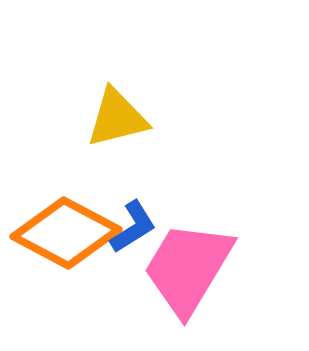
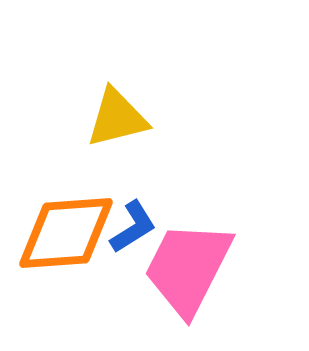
orange diamond: rotated 32 degrees counterclockwise
pink trapezoid: rotated 4 degrees counterclockwise
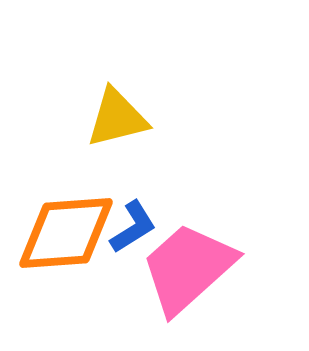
pink trapezoid: rotated 21 degrees clockwise
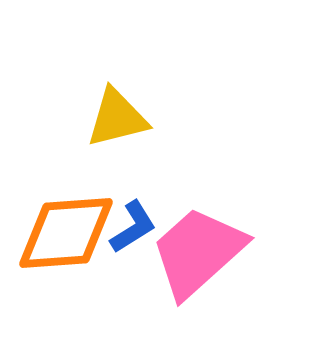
pink trapezoid: moved 10 px right, 16 px up
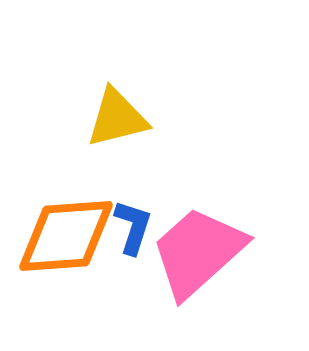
blue L-shape: rotated 40 degrees counterclockwise
orange diamond: moved 3 px down
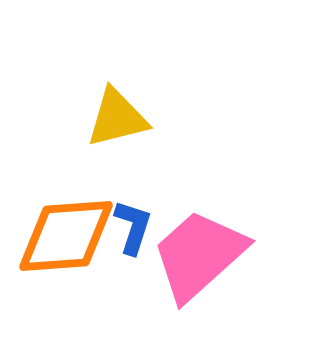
pink trapezoid: moved 1 px right, 3 px down
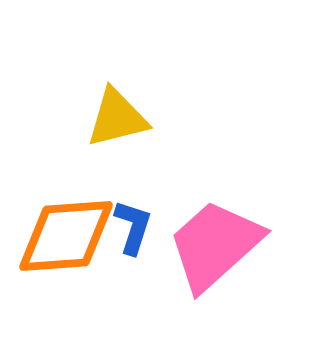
pink trapezoid: moved 16 px right, 10 px up
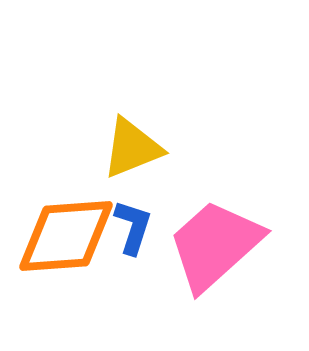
yellow triangle: moved 15 px right, 30 px down; rotated 8 degrees counterclockwise
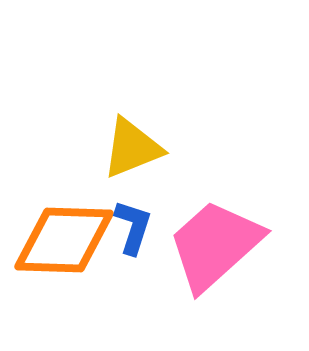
orange diamond: moved 2 px left, 4 px down; rotated 6 degrees clockwise
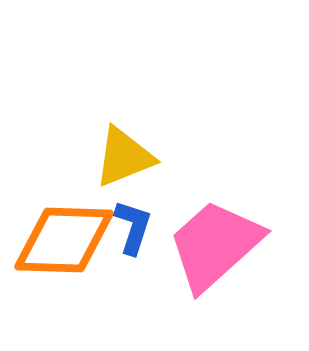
yellow triangle: moved 8 px left, 9 px down
